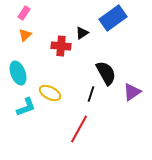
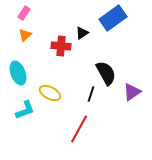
cyan L-shape: moved 1 px left, 3 px down
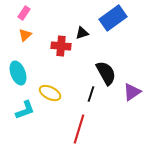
black triangle: rotated 16 degrees clockwise
red line: rotated 12 degrees counterclockwise
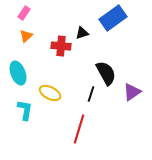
orange triangle: moved 1 px right, 1 px down
cyan L-shape: rotated 60 degrees counterclockwise
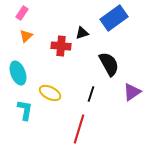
pink rectangle: moved 2 px left
blue rectangle: moved 1 px right
black semicircle: moved 3 px right, 9 px up
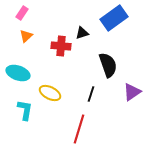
black semicircle: moved 1 px left, 1 px down; rotated 10 degrees clockwise
cyan ellipse: rotated 50 degrees counterclockwise
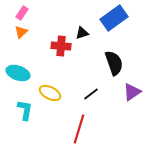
orange triangle: moved 5 px left, 4 px up
black semicircle: moved 6 px right, 2 px up
black line: rotated 35 degrees clockwise
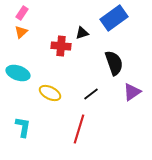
cyan L-shape: moved 2 px left, 17 px down
